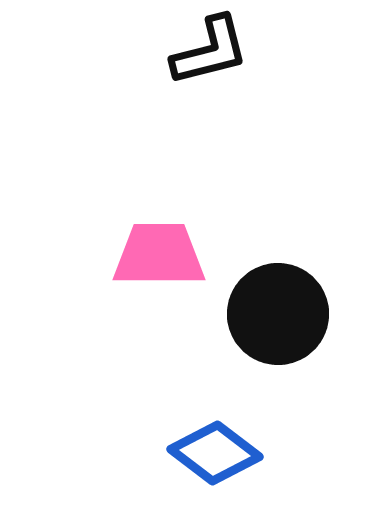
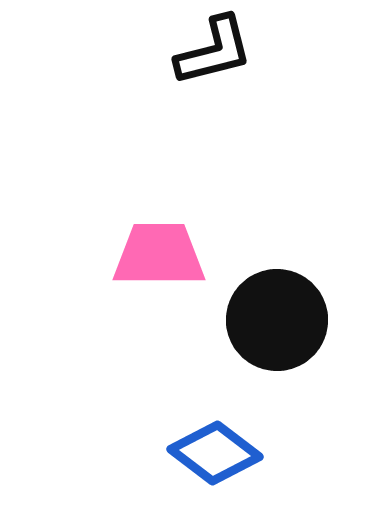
black L-shape: moved 4 px right
black circle: moved 1 px left, 6 px down
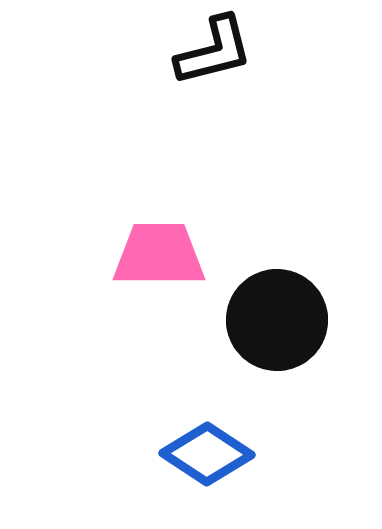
blue diamond: moved 8 px left, 1 px down; rotated 4 degrees counterclockwise
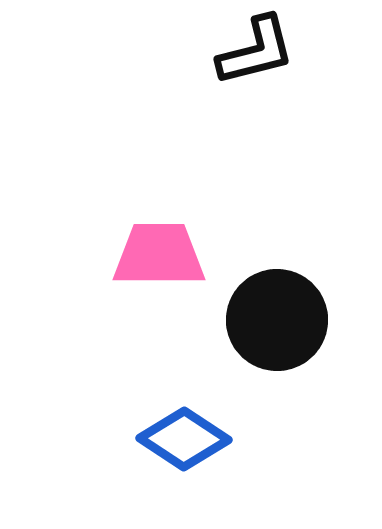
black L-shape: moved 42 px right
blue diamond: moved 23 px left, 15 px up
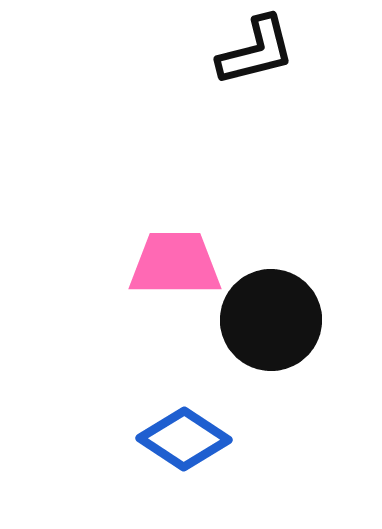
pink trapezoid: moved 16 px right, 9 px down
black circle: moved 6 px left
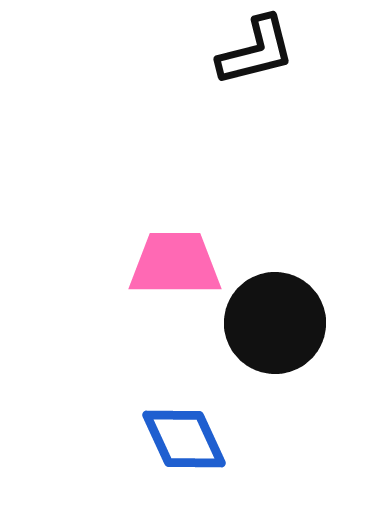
black circle: moved 4 px right, 3 px down
blue diamond: rotated 32 degrees clockwise
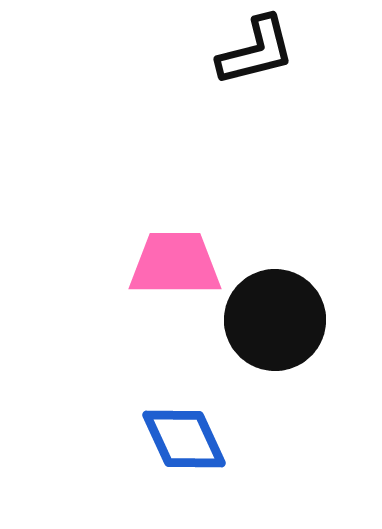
black circle: moved 3 px up
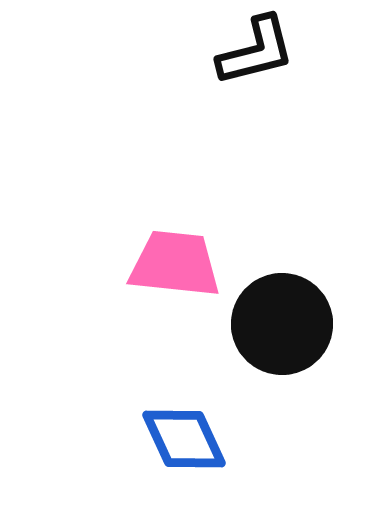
pink trapezoid: rotated 6 degrees clockwise
black circle: moved 7 px right, 4 px down
